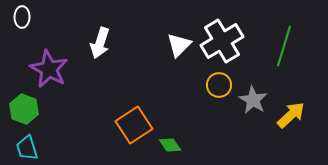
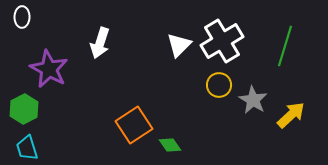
green line: moved 1 px right
green hexagon: rotated 12 degrees clockwise
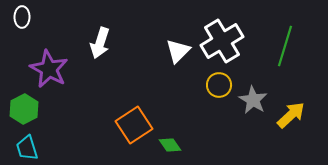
white triangle: moved 1 px left, 6 px down
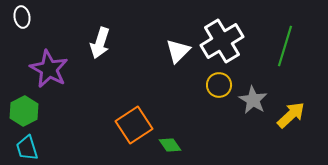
white ellipse: rotated 10 degrees counterclockwise
green hexagon: moved 2 px down
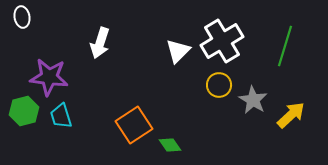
purple star: moved 8 px down; rotated 21 degrees counterclockwise
green hexagon: rotated 12 degrees clockwise
cyan trapezoid: moved 34 px right, 32 px up
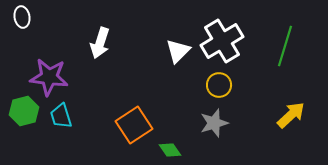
gray star: moved 39 px left, 23 px down; rotated 24 degrees clockwise
green diamond: moved 5 px down
